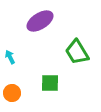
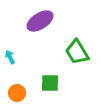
orange circle: moved 5 px right
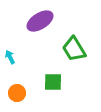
green trapezoid: moved 3 px left, 3 px up
green square: moved 3 px right, 1 px up
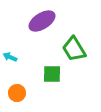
purple ellipse: moved 2 px right
cyan arrow: rotated 40 degrees counterclockwise
green square: moved 1 px left, 8 px up
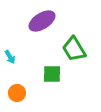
cyan arrow: rotated 144 degrees counterclockwise
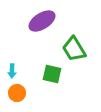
cyan arrow: moved 2 px right, 14 px down; rotated 32 degrees clockwise
green square: rotated 12 degrees clockwise
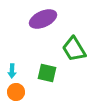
purple ellipse: moved 1 px right, 2 px up; rotated 8 degrees clockwise
green square: moved 5 px left, 1 px up
orange circle: moved 1 px left, 1 px up
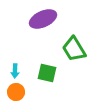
cyan arrow: moved 3 px right
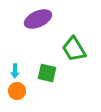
purple ellipse: moved 5 px left
orange circle: moved 1 px right, 1 px up
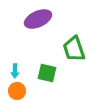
green trapezoid: rotated 12 degrees clockwise
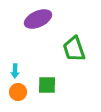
green square: moved 12 px down; rotated 12 degrees counterclockwise
orange circle: moved 1 px right, 1 px down
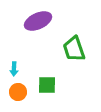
purple ellipse: moved 2 px down
cyan arrow: moved 1 px left, 2 px up
